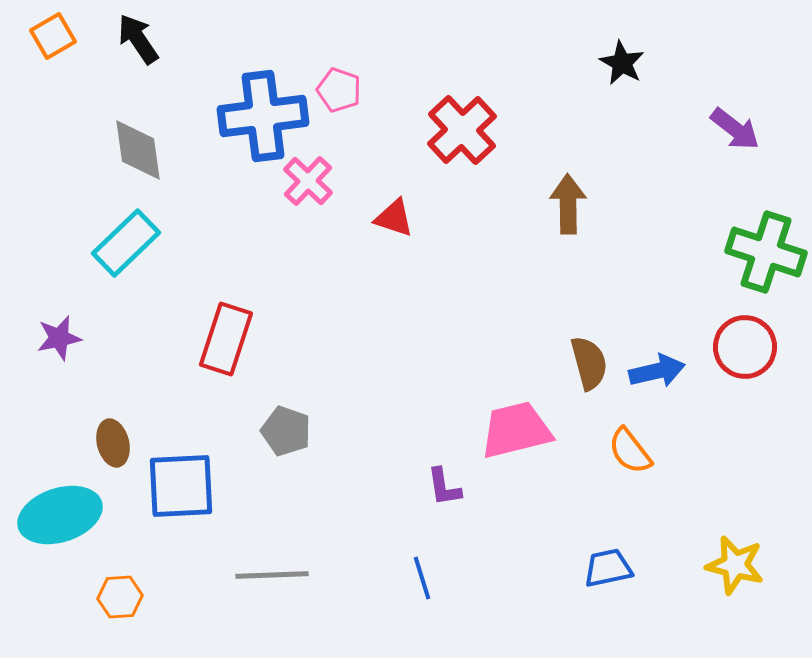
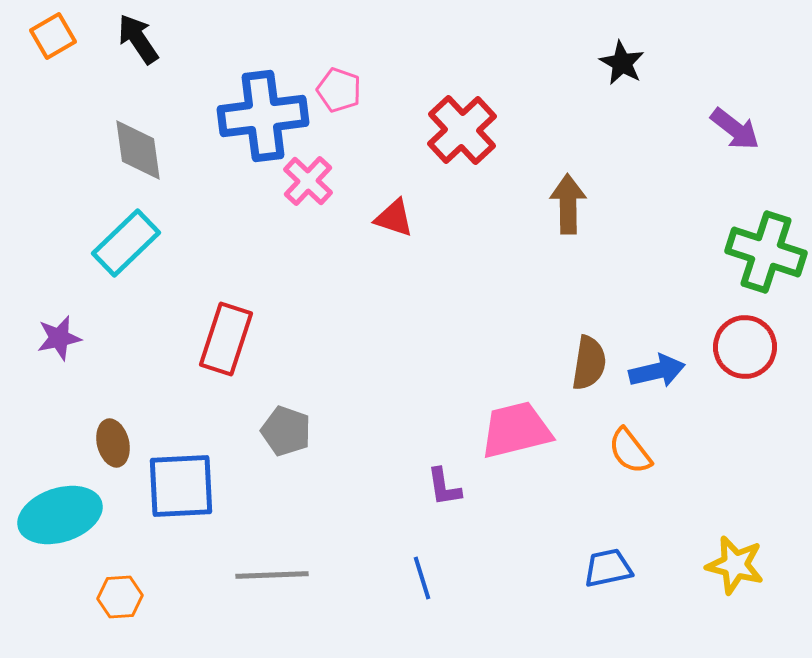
brown semicircle: rotated 24 degrees clockwise
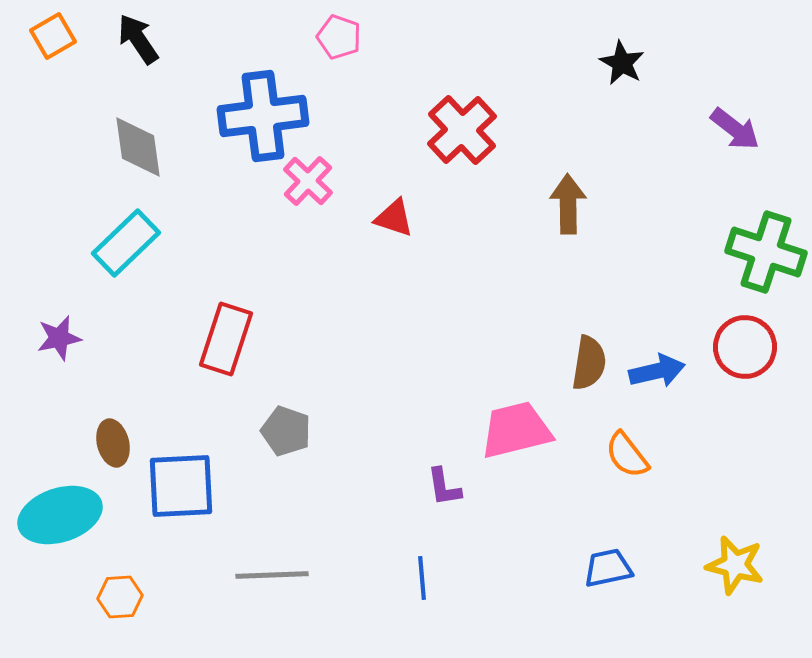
pink pentagon: moved 53 px up
gray diamond: moved 3 px up
orange semicircle: moved 3 px left, 4 px down
blue line: rotated 12 degrees clockwise
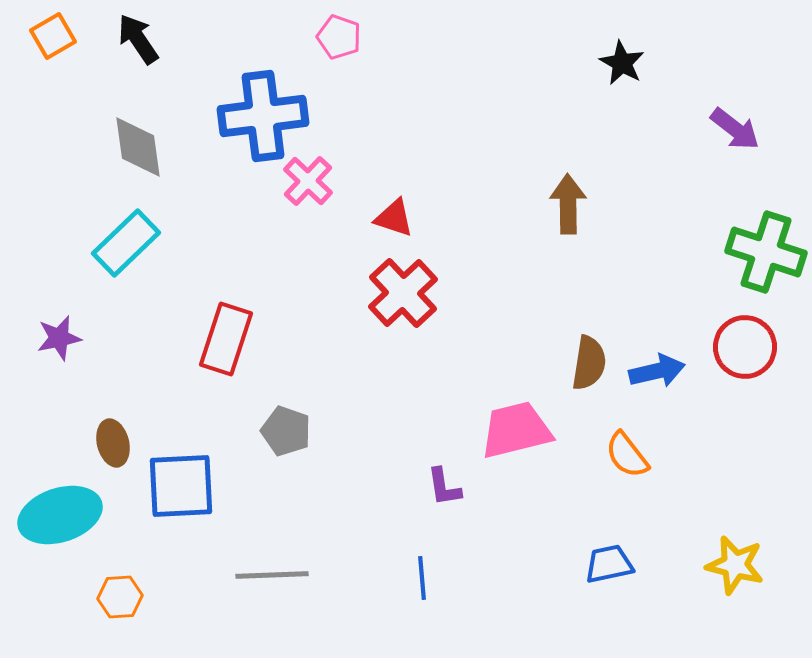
red cross: moved 59 px left, 163 px down
blue trapezoid: moved 1 px right, 4 px up
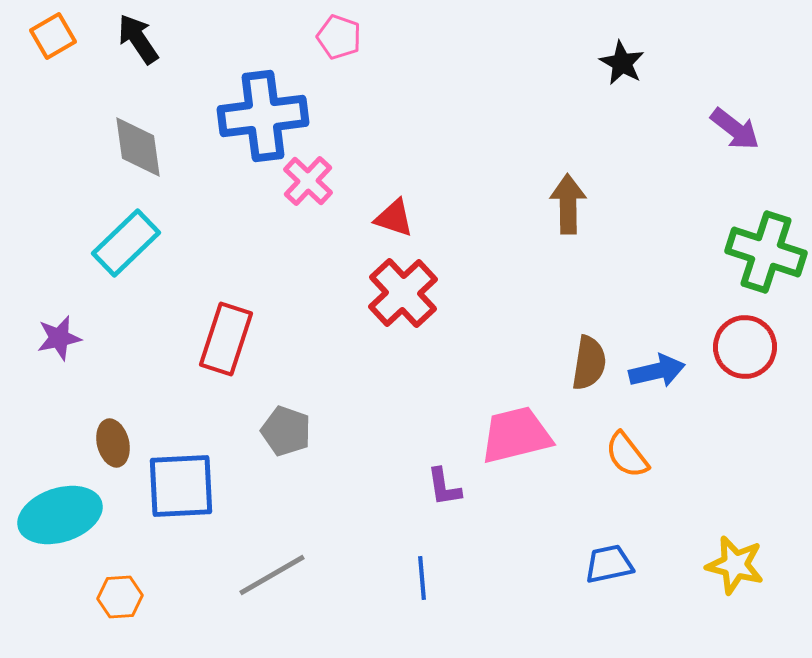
pink trapezoid: moved 5 px down
gray line: rotated 28 degrees counterclockwise
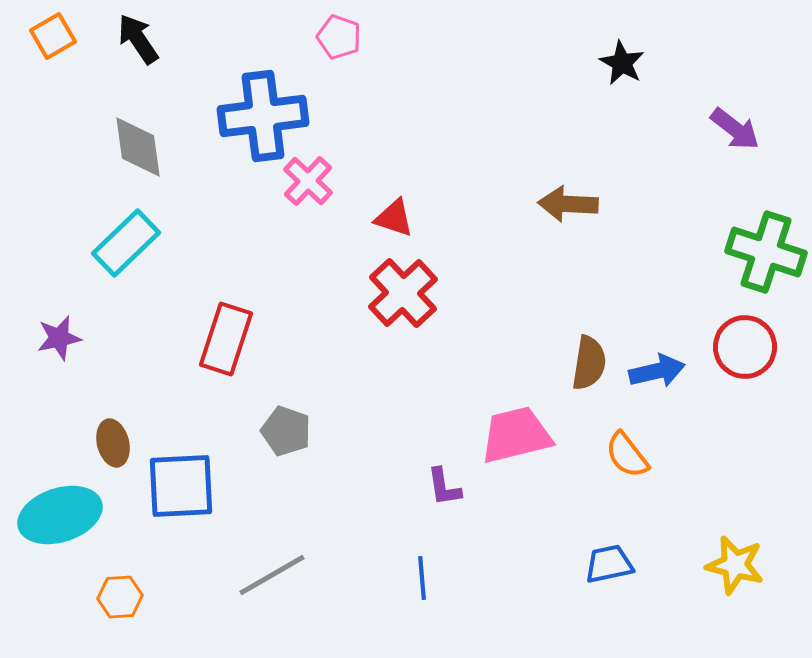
brown arrow: rotated 86 degrees counterclockwise
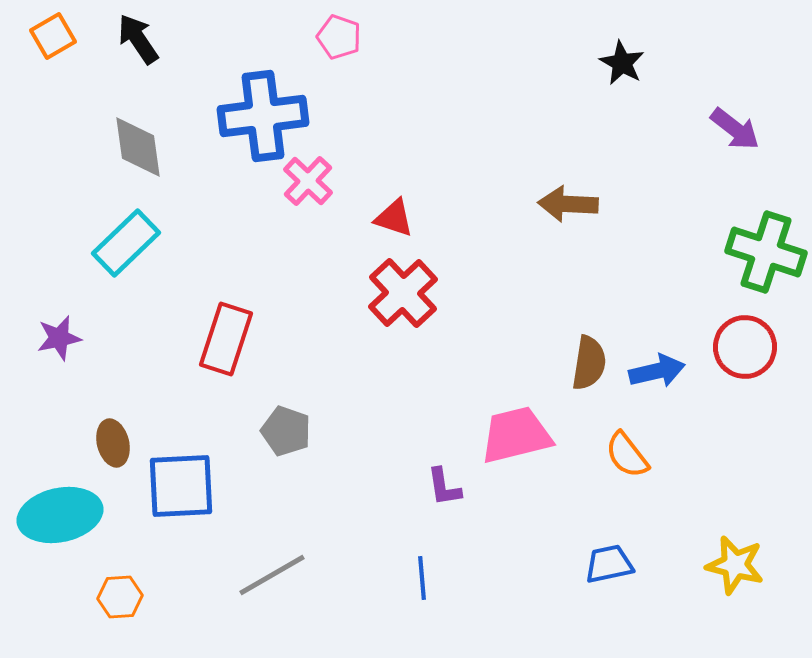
cyan ellipse: rotated 6 degrees clockwise
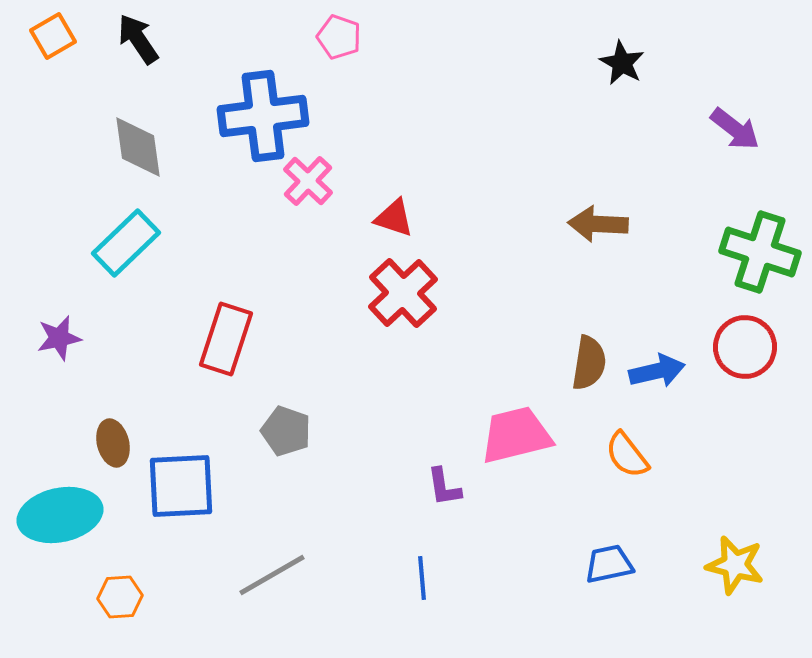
brown arrow: moved 30 px right, 20 px down
green cross: moved 6 px left
